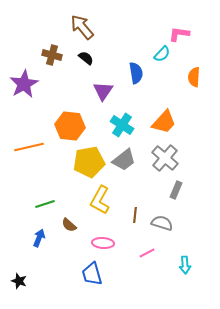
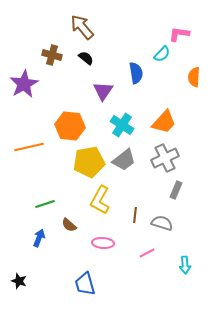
gray cross: rotated 24 degrees clockwise
blue trapezoid: moved 7 px left, 10 px down
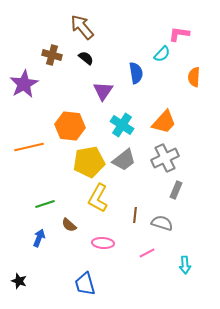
yellow L-shape: moved 2 px left, 2 px up
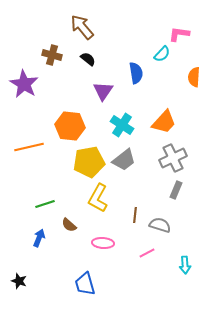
black semicircle: moved 2 px right, 1 px down
purple star: rotated 12 degrees counterclockwise
gray cross: moved 8 px right
gray semicircle: moved 2 px left, 2 px down
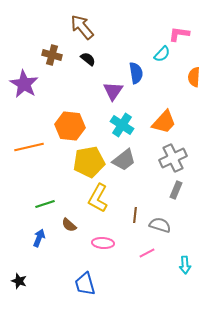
purple triangle: moved 10 px right
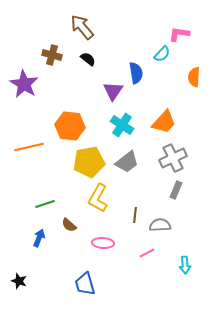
gray trapezoid: moved 3 px right, 2 px down
gray semicircle: rotated 20 degrees counterclockwise
